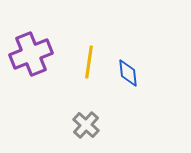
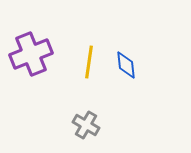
blue diamond: moved 2 px left, 8 px up
gray cross: rotated 12 degrees counterclockwise
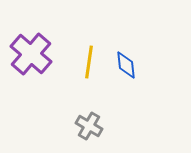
purple cross: rotated 27 degrees counterclockwise
gray cross: moved 3 px right, 1 px down
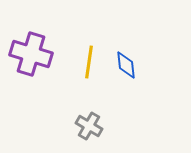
purple cross: rotated 24 degrees counterclockwise
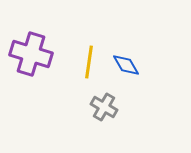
blue diamond: rotated 24 degrees counterclockwise
gray cross: moved 15 px right, 19 px up
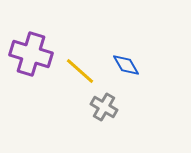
yellow line: moved 9 px left, 9 px down; rotated 56 degrees counterclockwise
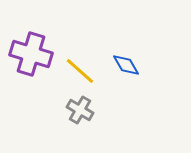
gray cross: moved 24 px left, 3 px down
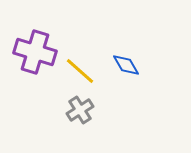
purple cross: moved 4 px right, 2 px up
gray cross: rotated 28 degrees clockwise
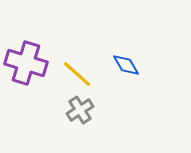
purple cross: moved 9 px left, 11 px down
yellow line: moved 3 px left, 3 px down
